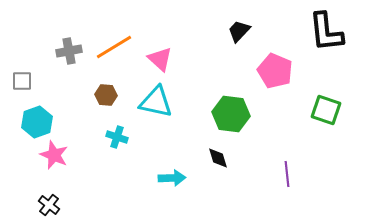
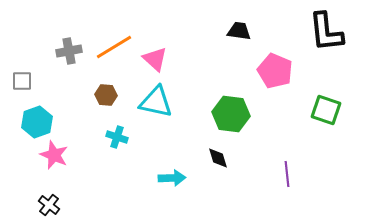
black trapezoid: rotated 55 degrees clockwise
pink triangle: moved 5 px left
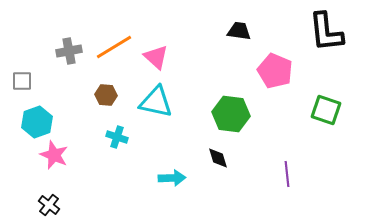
pink triangle: moved 1 px right, 2 px up
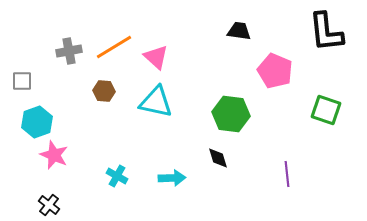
brown hexagon: moved 2 px left, 4 px up
cyan cross: moved 39 px down; rotated 10 degrees clockwise
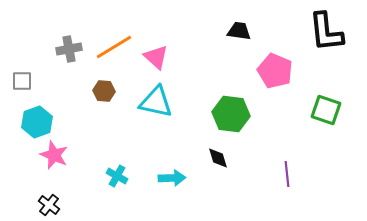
gray cross: moved 2 px up
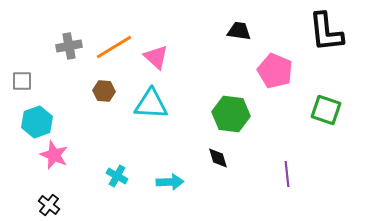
gray cross: moved 3 px up
cyan triangle: moved 5 px left, 2 px down; rotated 9 degrees counterclockwise
cyan arrow: moved 2 px left, 4 px down
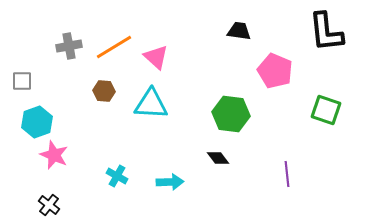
black diamond: rotated 20 degrees counterclockwise
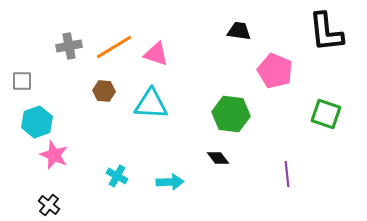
pink triangle: moved 3 px up; rotated 24 degrees counterclockwise
green square: moved 4 px down
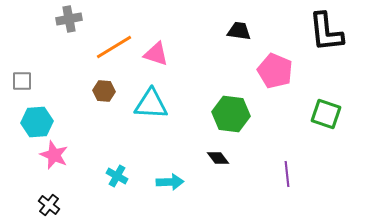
gray cross: moved 27 px up
cyan hexagon: rotated 16 degrees clockwise
